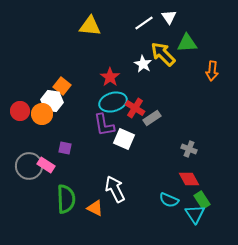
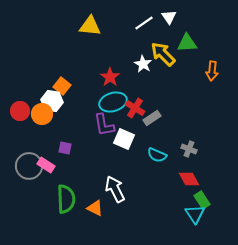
cyan semicircle: moved 12 px left, 45 px up
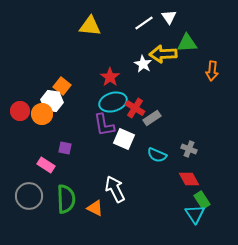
yellow arrow: rotated 48 degrees counterclockwise
gray circle: moved 30 px down
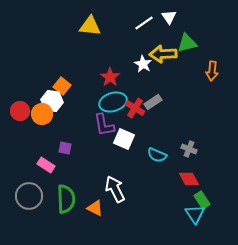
green triangle: rotated 10 degrees counterclockwise
gray rectangle: moved 1 px right, 16 px up
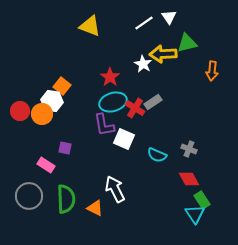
yellow triangle: rotated 15 degrees clockwise
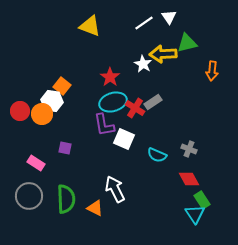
pink rectangle: moved 10 px left, 2 px up
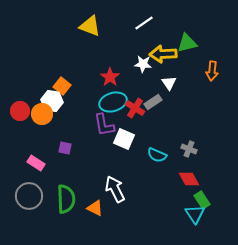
white triangle: moved 66 px down
white star: rotated 24 degrees counterclockwise
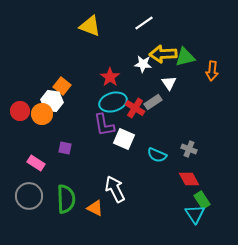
green triangle: moved 2 px left, 14 px down
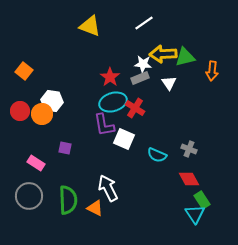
orange square: moved 38 px left, 15 px up
gray rectangle: moved 13 px left, 24 px up; rotated 12 degrees clockwise
white arrow: moved 7 px left, 1 px up
green semicircle: moved 2 px right, 1 px down
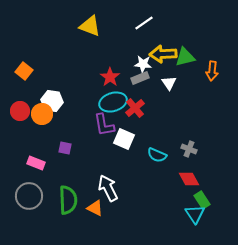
red cross: rotated 18 degrees clockwise
pink rectangle: rotated 12 degrees counterclockwise
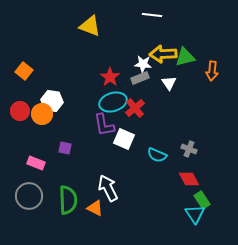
white line: moved 8 px right, 8 px up; rotated 42 degrees clockwise
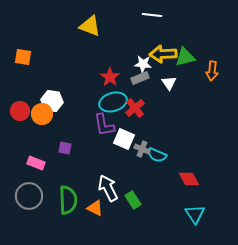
orange square: moved 1 px left, 14 px up; rotated 30 degrees counterclockwise
gray cross: moved 47 px left
green rectangle: moved 69 px left
